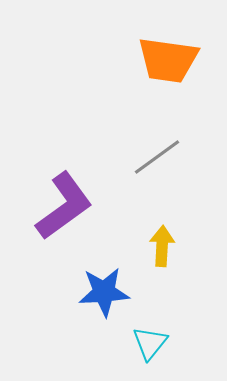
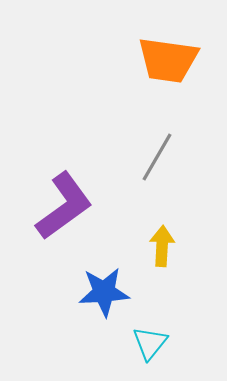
gray line: rotated 24 degrees counterclockwise
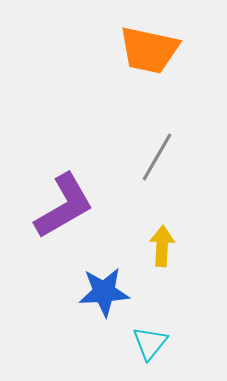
orange trapezoid: moved 19 px left, 10 px up; rotated 4 degrees clockwise
purple L-shape: rotated 6 degrees clockwise
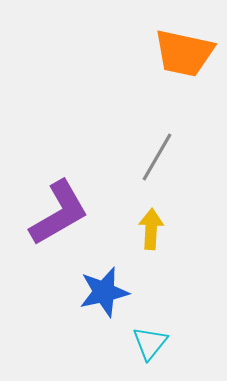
orange trapezoid: moved 35 px right, 3 px down
purple L-shape: moved 5 px left, 7 px down
yellow arrow: moved 11 px left, 17 px up
blue star: rotated 9 degrees counterclockwise
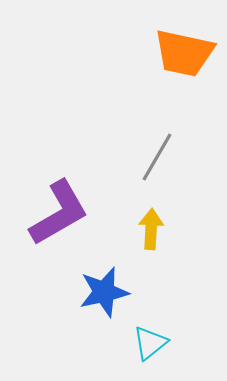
cyan triangle: rotated 12 degrees clockwise
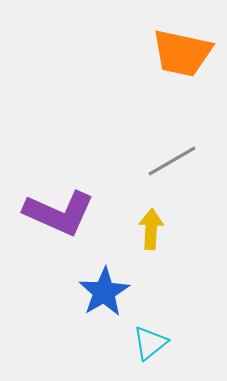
orange trapezoid: moved 2 px left
gray line: moved 15 px right, 4 px down; rotated 30 degrees clockwise
purple L-shape: rotated 54 degrees clockwise
blue star: rotated 18 degrees counterclockwise
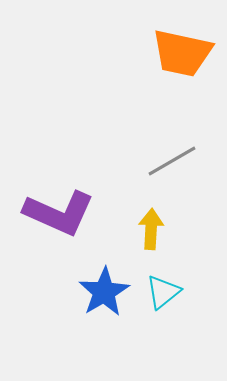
cyan triangle: moved 13 px right, 51 px up
